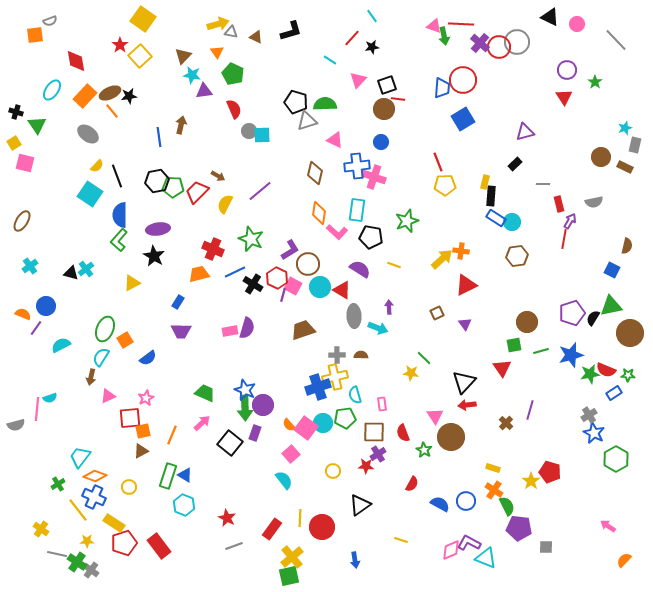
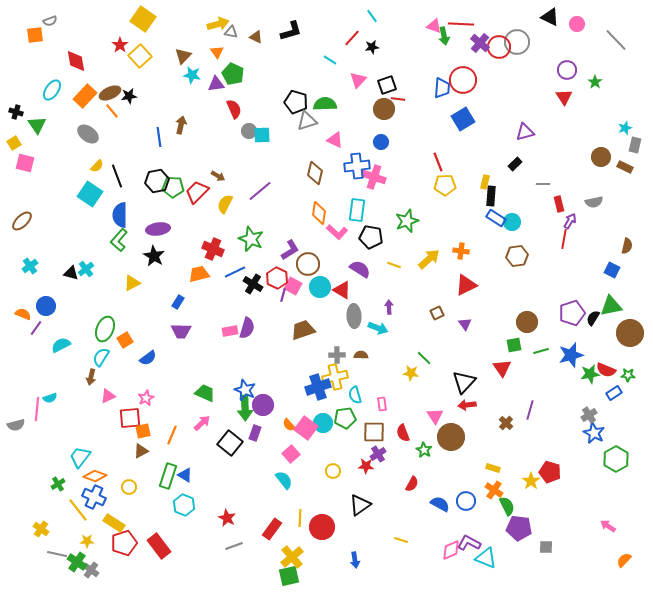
purple triangle at (204, 91): moved 12 px right, 7 px up
brown ellipse at (22, 221): rotated 15 degrees clockwise
yellow arrow at (442, 259): moved 13 px left
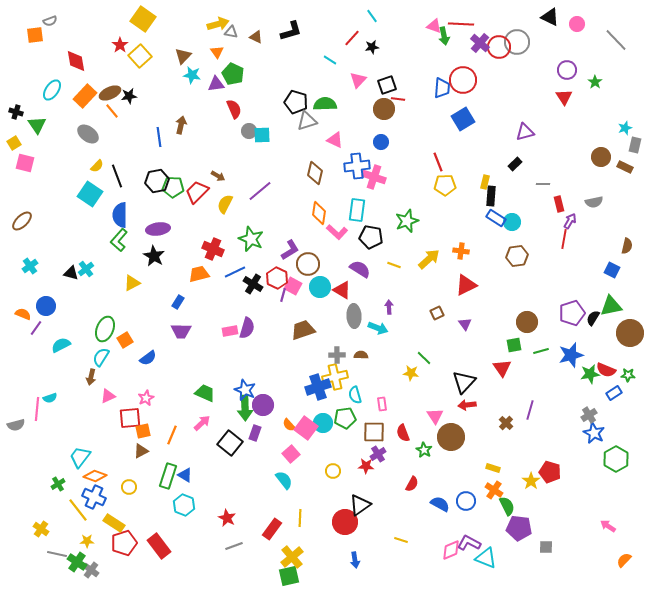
red circle at (322, 527): moved 23 px right, 5 px up
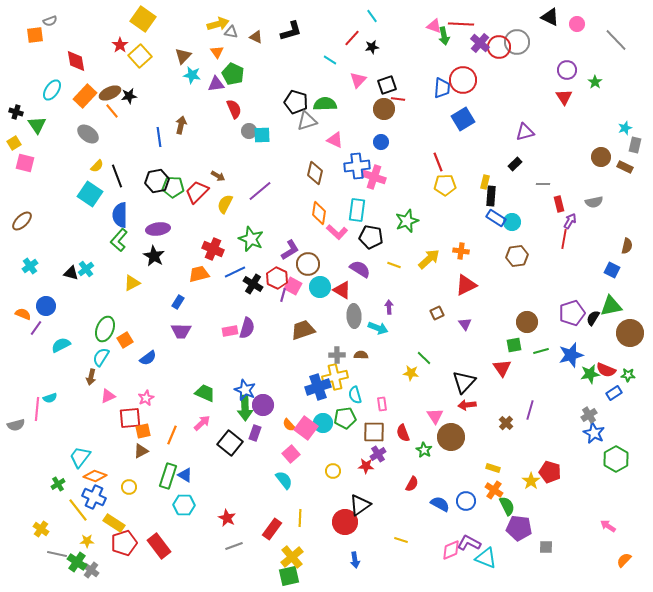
cyan hexagon at (184, 505): rotated 20 degrees counterclockwise
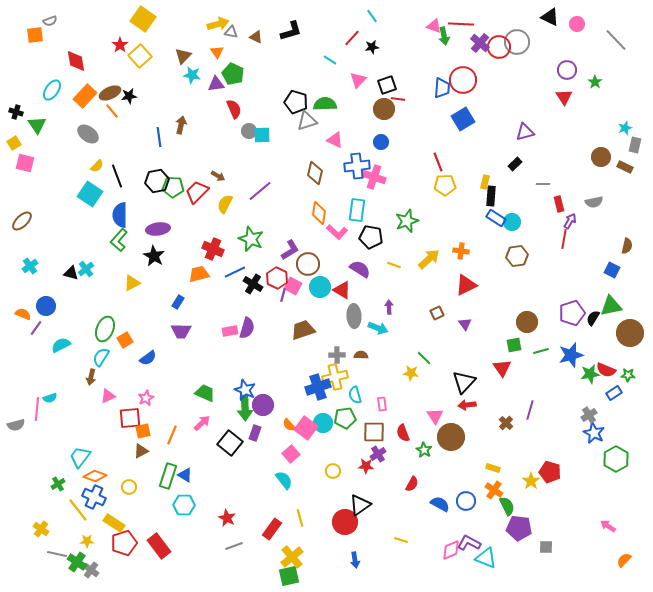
yellow line at (300, 518): rotated 18 degrees counterclockwise
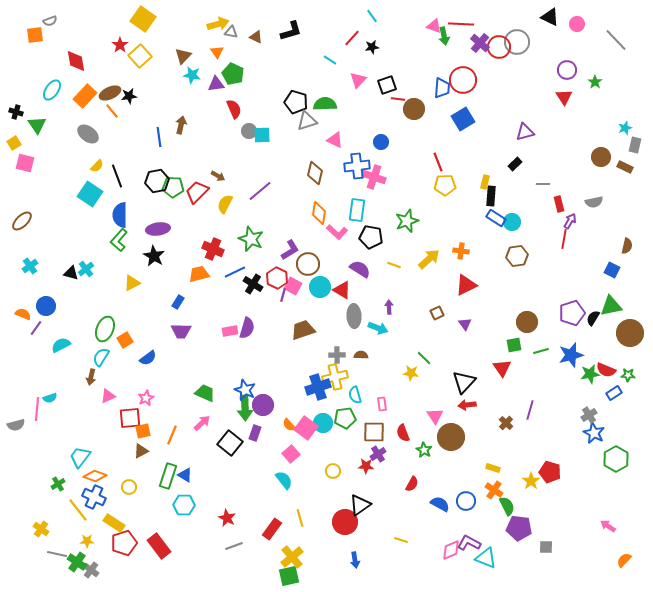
brown circle at (384, 109): moved 30 px right
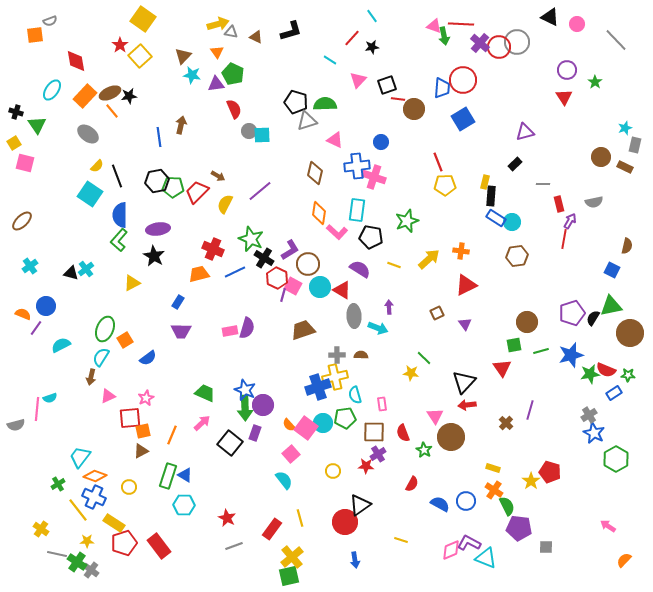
black cross at (253, 284): moved 11 px right, 26 px up
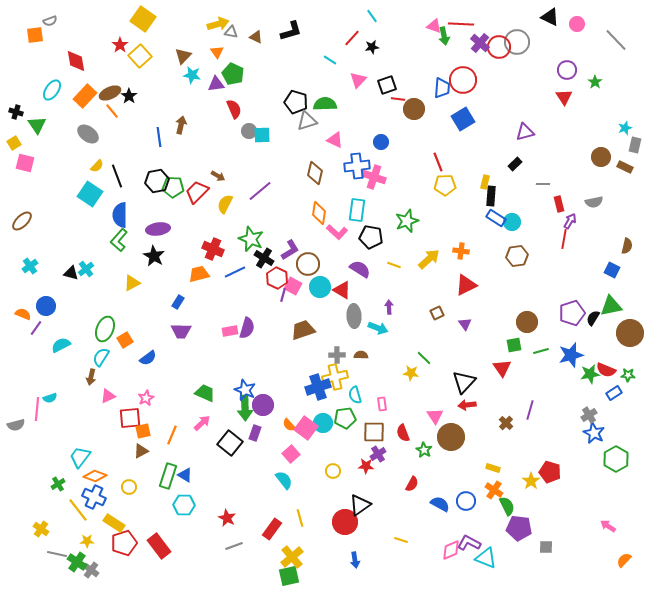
black star at (129, 96): rotated 28 degrees counterclockwise
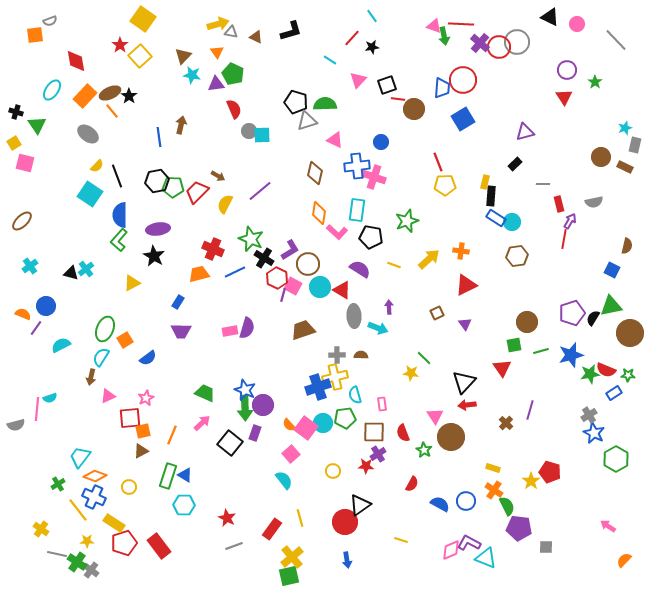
blue arrow at (355, 560): moved 8 px left
